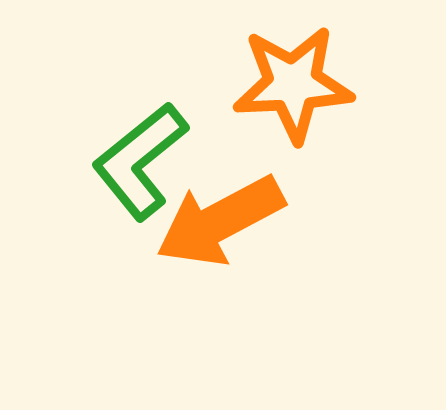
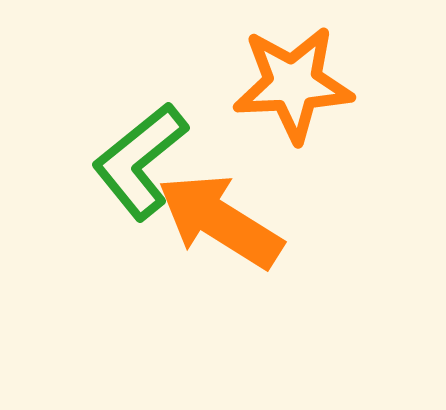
orange arrow: rotated 60 degrees clockwise
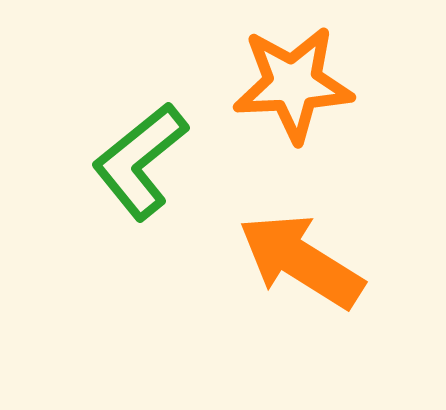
orange arrow: moved 81 px right, 40 px down
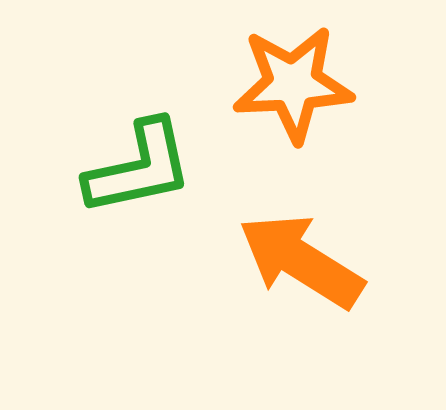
green L-shape: moved 1 px left, 7 px down; rotated 153 degrees counterclockwise
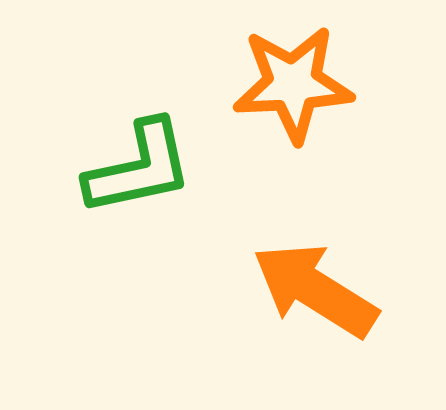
orange arrow: moved 14 px right, 29 px down
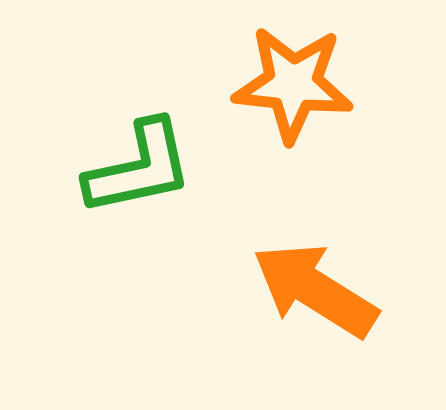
orange star: rotated 9 degrees clockwise
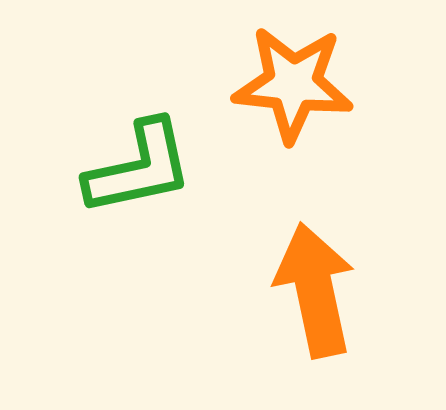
orange arrow: rotated 46 degrees clockwise
